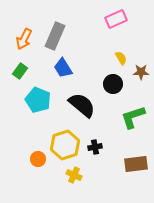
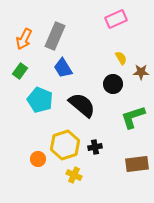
cyan pentagon: moved 2 px right
brown rectangle: moved 1 px right
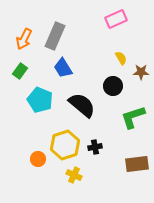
black circle: moved 2 px down
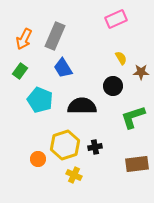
black semicircle: moved 1 px down; rotated 40 degrees counterclockwise
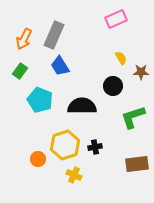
gray rectangle: moved 1 px left, 1 px up
blue trapezoid: moved 3 px left, 2 px up
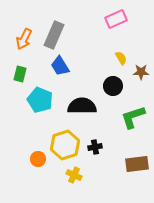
green rectangle: moved 3 px down; rotated 21 degrees counterclockwise
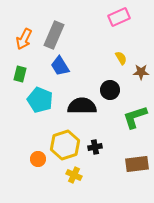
pink rectangle: moved 3 px right, 2 px up
black circle: moved 3 px left, 4 px down
green L-shape: moved 2 px right
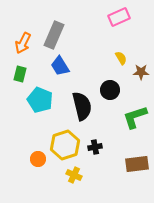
orange arrow: moved 1 px left, 4 px down
black semicircle: rotated 76 degrees clockwise
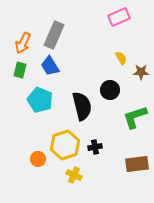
blue trapezoid: moved 10 px left
green rectangle: moved 4 px up
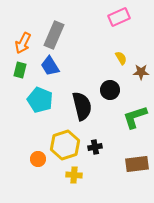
yellow cross: rotated 21 degrees counterclockwise
